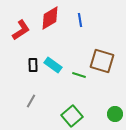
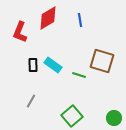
red diamond: moved 2 px left
red L-shape: moved 1 px left, 2 px down; rotated 145 degrees clockwise
green circle: moved 1 px left, 4 px down
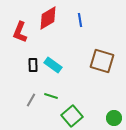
green line: moved 28 px left, 21 px down
gray line: moved 1 px up
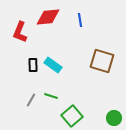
red diamond: moved 1 px up; rotated 25 degrees clockwise
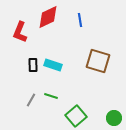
red diamond: rotated 20 degrees counterclockwise
brown square: moved 4 px left
cyan rectangle: rotated 18 degrees counterclockwise
green square: moved 4 px right
